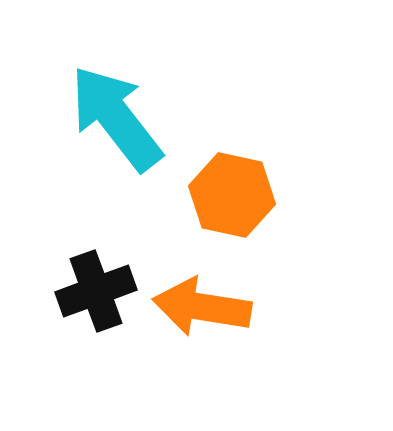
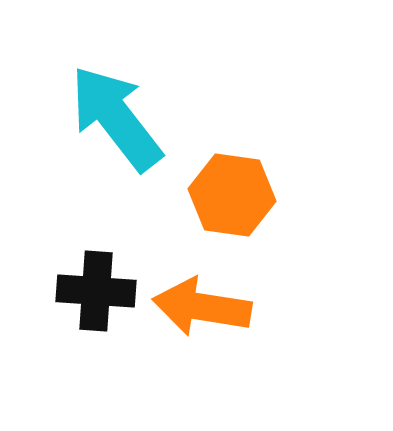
orange hexagon: rotated 4 degrees counterclockwise
black cross: rotated 24 degrees clockwise
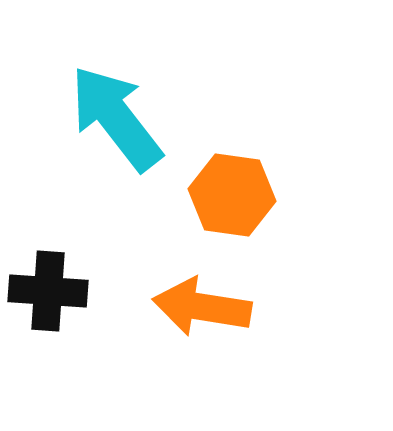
black cross: moved 48 px left
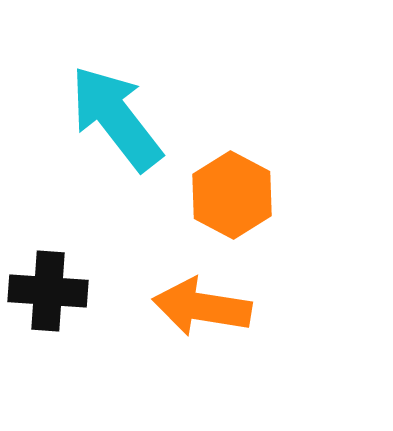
orange hexagon: rotated 20 degrees clockwise
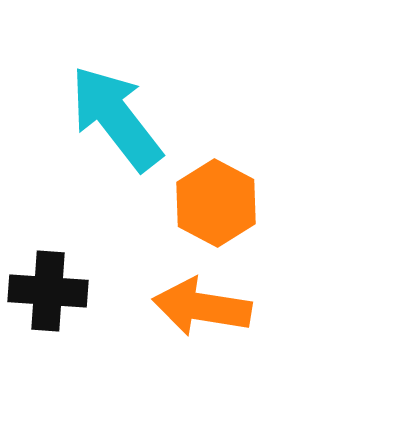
orange hexagon: moved 16 px left, 8 px down
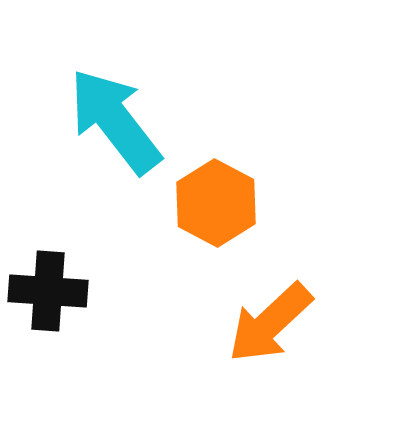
cyan arrow: moved 1 px left, 3 px down
orange arrow: moved 68 px right, 16 px down; rotated 52 degrees counterclockwise
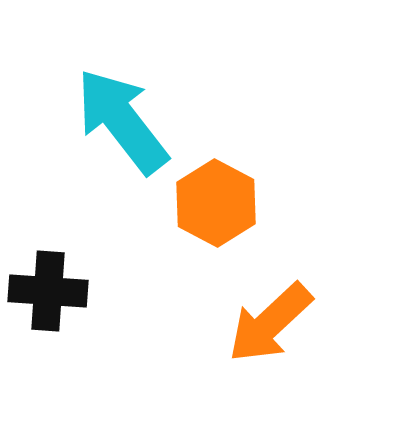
cyan arrow: moved 7 px right
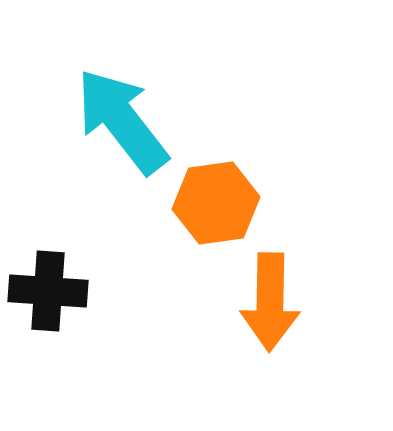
orange hexagon: rotated 24 degrees clockwise
orange arrow: moved 21 px up; rotated 46 degrees counterclockwise
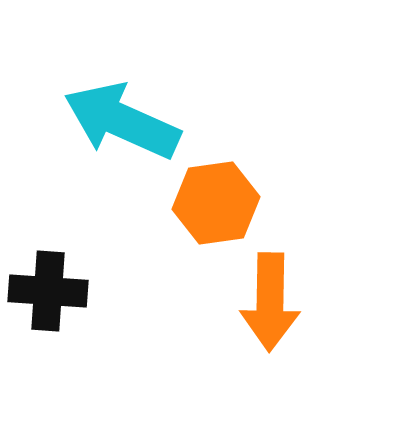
cyan arrow: rotated 28 degrees counterclockwise
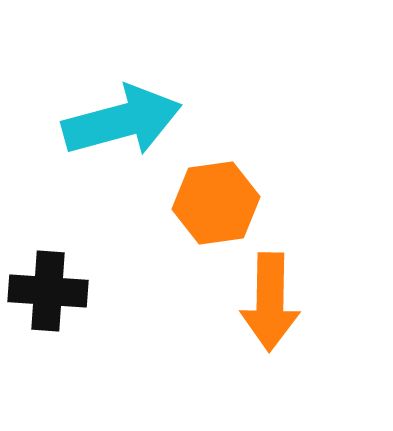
cyan arrow: rotated 141 degrees clockwise
